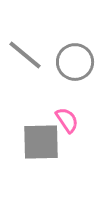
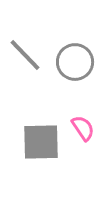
gray line: rotated 6 degrees clockwise
pink semicircle: moved 16 px right, 8 px down
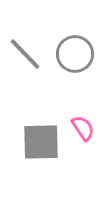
gray line: moved 1 px up
gray circle: moved 8 px up
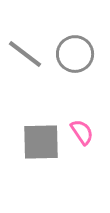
gray line: rotated 9 degrees counterclockwise
pink semicircle: moved 1 px left, 4 px down
